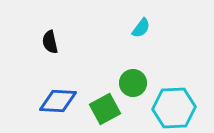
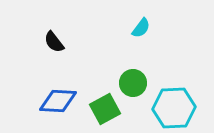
black semicircle: moved 4 px right; rotated 25 degrees counterclockwise
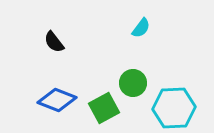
blue diamond: moved 1 px left, 1 px up; rotated 18 degrees clockwise
green square: moved 1 px left, 1 px up
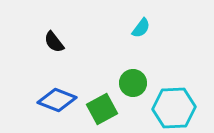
green square: moved 2 px left, 1 px down
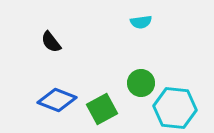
cyan semicircle: moved 6 px up; rotated 45 degrees clockwise
black semicircle: moved 3 px left
green circle: moved 8 px right
cyan hexagon: moved 1 px right; rotated 9 degrees clockwise
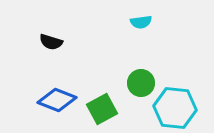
black semicircle: rotated 35 degrees counterclockwise
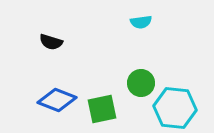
green square: rotated 16 degrees clockwise
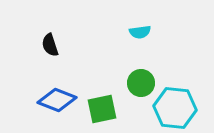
cyan semicircle: moved 1 px left, 10 px down
black semicircle: moved 1 px left, 3 px down; rotated 55 degrees clockwise
